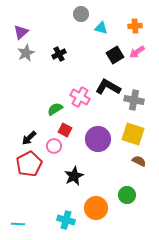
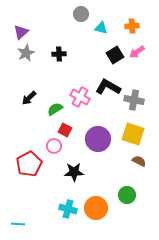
orange cross: moved 3 px left
black cross: rotated 24 degrees clockwise
black arrow: moved 40 px up
black star: moved 4 px up; rotated 24 degrees clockwise
cyan cross: moved 2 px right, 11 px up
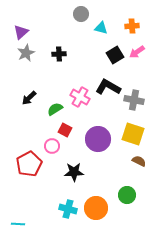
pink circle: moved 2 px left
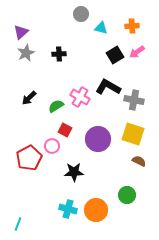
green semicircle: moved 1 px right, 3 px up
red pentagon: moved 6 px up
orange circle: moved 2 px down
cyan line: rotated 72 degrees counterclockwise
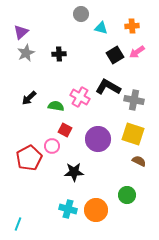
green semicircle: rotated 42 degrees clockwise
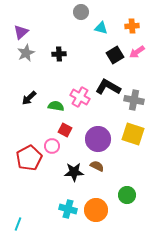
gray circle: moved 2 px up
brown semicircle: moved 42 px left, 5 px down
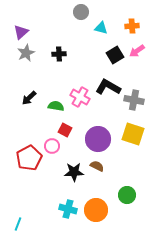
pink arrow: moved 1 px up
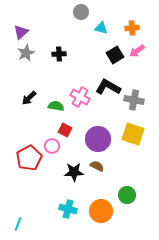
orange cross: moved 2 px down
orange circle: moved 5 px right, 1 px down
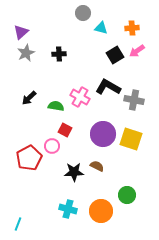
gray circle: moved 2 px right, 1 px down
yellow square: moved 2 px left, 5 px down
purple circle: moved 5 px right, 5 px up
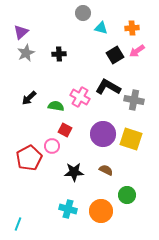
brown semicircle: moved 9 px right, 4 px down
